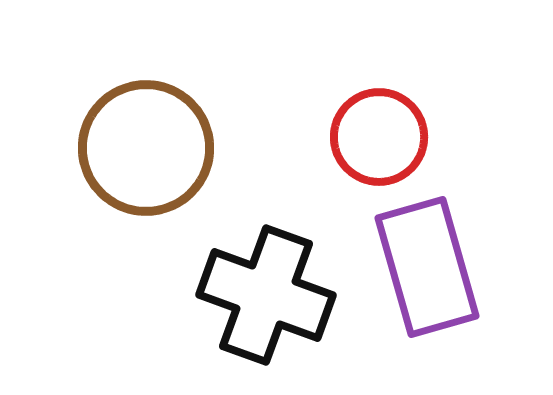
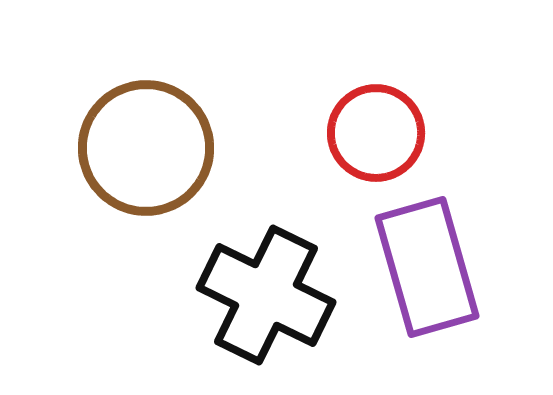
red circle: moved 3 px left, 4 px up
black cross: rotated 6 degrees clockwise
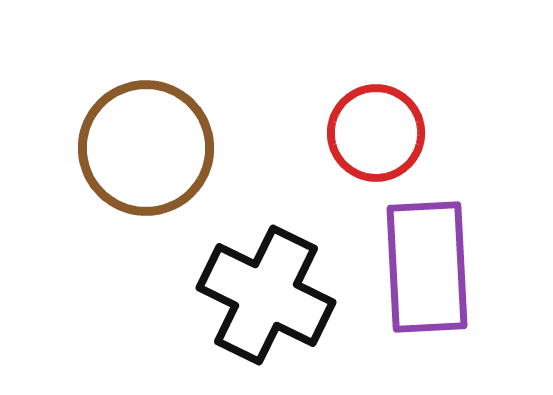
purple rectangle: rotated 13 degrees clockwise
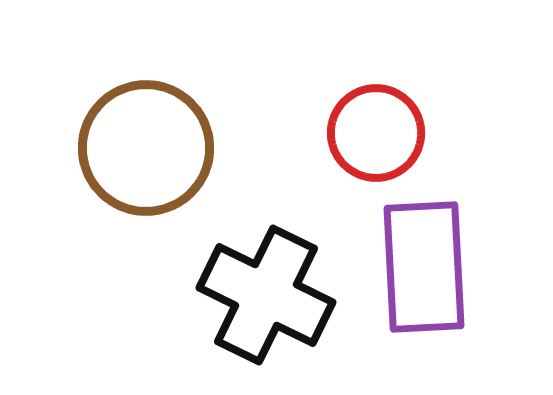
purple rectangle: moved 3 px left
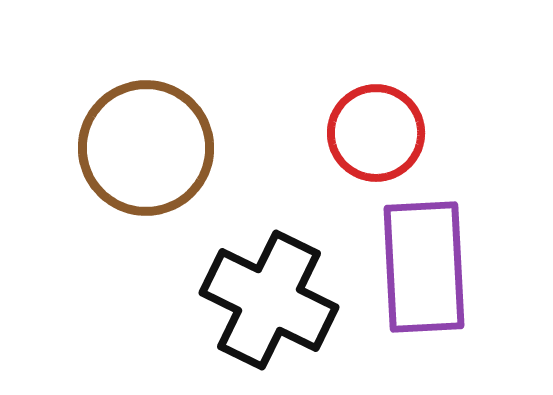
black cross: moved 3 px right, 5 px down
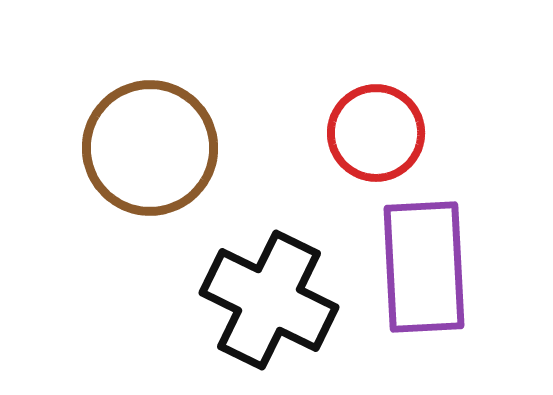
brown circle: moved 4 px right
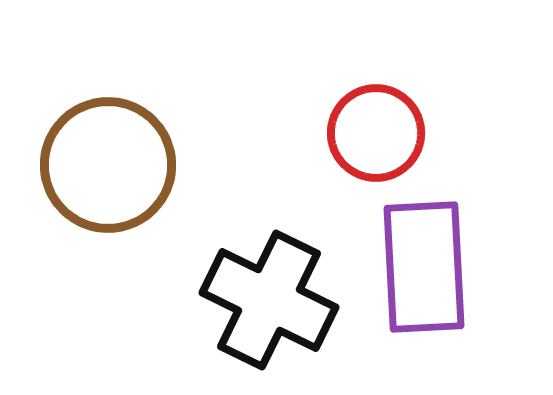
brown circle: moved 42 px left, 17 px down
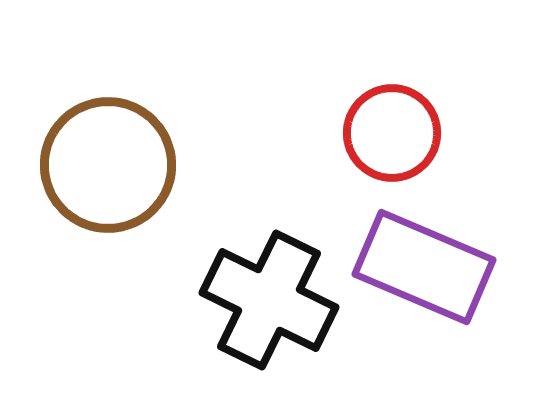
red circle: moved 16 px right
purple rectangle: rotated 64 degrees counterclockwise
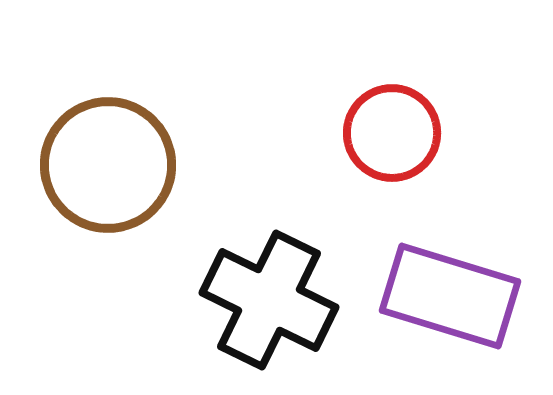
purple rectangle: moved 26 px right, 29 px down; rotated 6 degrees counterclockwise
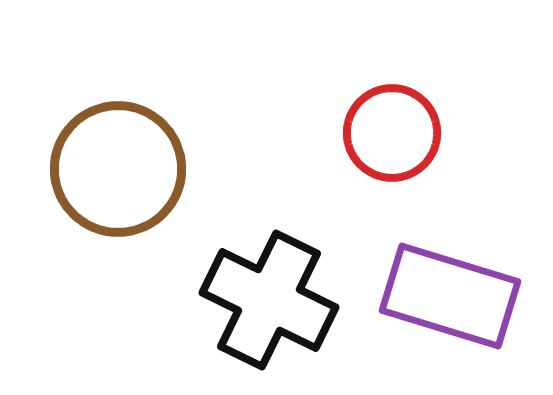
brown circle: moved 10 px right, 4 px down
